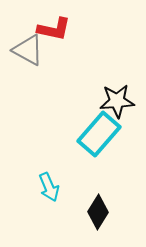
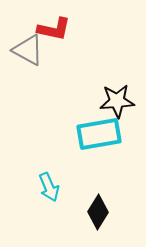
cyan rectangle: rotated 39 degrees clockwise
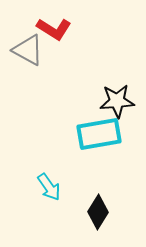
red L-shape: rotated 20 degrees clockwise
cyan arrow: rotated 12 degrees counterclockwise
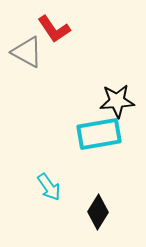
red L-shape: rotated 24 degrees clockwise
gray triangle: moved 1 px left, 2 px down
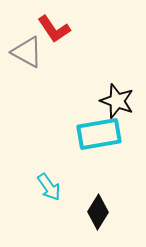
black star: rotated 24 degrees clockwise
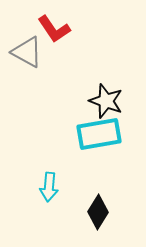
black star: moved 11 px left
cyan arrow: rotated 40 degrees clockwise
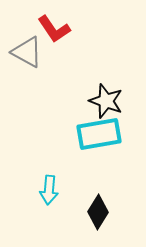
cyan arrow: moved 3 px down
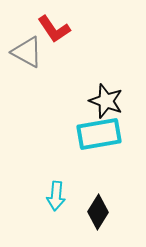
cyan arrow: moved 7 px right, 6 px down
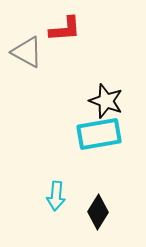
red L-shape: moved 11 px right; rotated 60 degrees counterclockwise
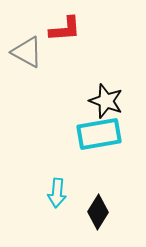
cyan arrow: moved 1 px right, 3 px up
